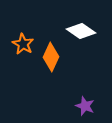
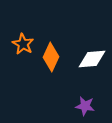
white diamond: moved 11 px right, 28 px down; rotated 40 degrees counterclockwise
purple star: rotated 12 degrees counterclockwise
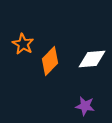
orange diamond: moved 1 px left, 4 px down; rotated 20 degrees clockwise
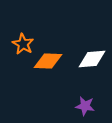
orange diamond: moved 2 px left; rotated 48 degrees clockwise
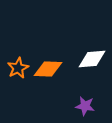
orange star: moved 5 px left, 24 px down; rotated 15 degrees clockwise
orange diamond: moved 8 px down
